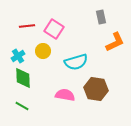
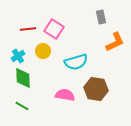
red line: moved 1 px right, 3 px down
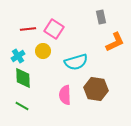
pink semicircle: rotated 102 degrees counterclockwise
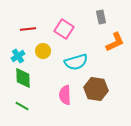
pink square: moved 10 px right
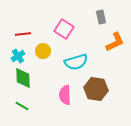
red line: moved 5 px left, 5 px down
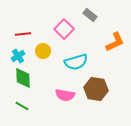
gray rectangle: moved 11 px left, 2 px up; rotated 40 degrees counterclockwise
pink square: rotated 12 degrees clockwise
pink semicircle: rotated 78 degrees counterclockwise
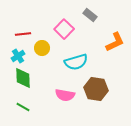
yellow circle: moved 1 px left, 3 px up
green line: moved 1 px right, 1 px down
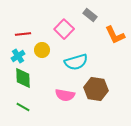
orange L-shape: moved 7 px up; rotated 90 degrees clockwise
yellow circle: moved 2 px down
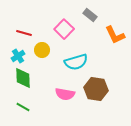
red line: moved 1 px right, 1 px up; rotated 21 degrees clockwise
pink semicircle: moved 1 px up
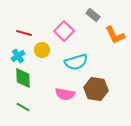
gray rectangle: moved 3 px right
pink square: moved 2 px down
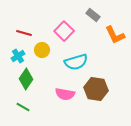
green diamond: moved 3 px right, 1 px down; rotated 35 degrees clockwise
